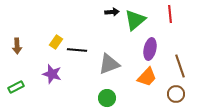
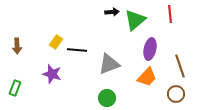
green rectangle: moved 1 px left, 1 px down; rotated 42 degrees counterclockwise
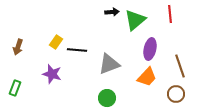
brown arrow: moved 1 px right, 1 px down; rotated 21 degrees clockwise
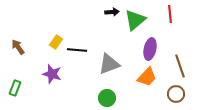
brown arrow: rotated 126 degrees clockwise
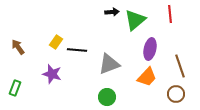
green circle: moved 1 px up
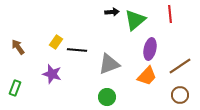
brown line: rotated 75 degrees clockwise
orange trapezoid: moved 1 px up
brown circle: moved 4 px right, 1 px down
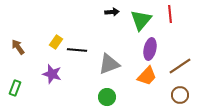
green triangle: moved 6 px right; rotated 10 degrees counterclockwise
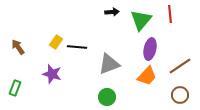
black line: moved 3 px up
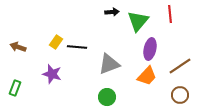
green triangle: moved 3 px left, 1 px down
brown arrow: rotated 35 degrees counterclockwise
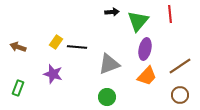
purple ellipse: moved 5 px left
purple star: moved 1 px right
green rectangle: moved 3 px right
